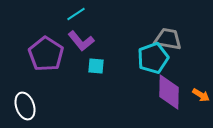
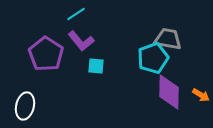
white ellipse: rotated 32 degrees clockwise
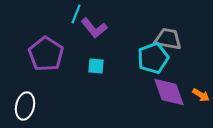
cyan line: rotated 36 degrees counterclockwise
purple L-shape: moved 13 px right, 13 px up
purple diamond: rotated 21 degrees counterclockwise
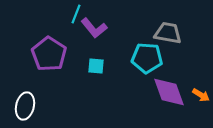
gray trapezoid: moved 6 px up
purple pentagon: moved 3 px right
cyan pentagon: moved 6 px left; rotated 24 degrees clockwise
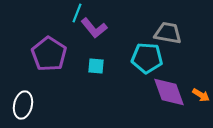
cyan line: moved 1 px right, 1 px up
white ellipse: moved 2 px left, 1 px up
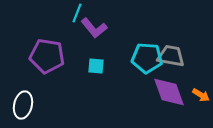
gray trapezoid: moved 3 px right, 23 px down
purple pentagon: moved 2 px left, 2 px down; rotated 24 degrees counterclockwise
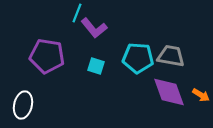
cyan pentagon: moved 9 px left
cyan square: rotated 12 degrees clockwise
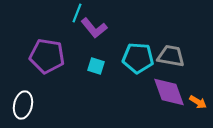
orange arrow: moved 3 px left, 7 px down
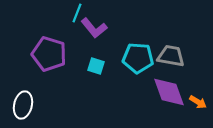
purple pentagon: moved 2 px right, 2 px up; rotated 8 degrees clockwise
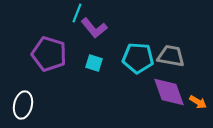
cyan square: moved 2 px left, 3 px up
